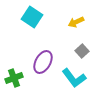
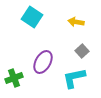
yellow arrow: rotated 35 degrees clockwise
cyan L-shape: rotated 115 degrees clockwise
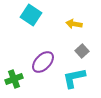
cyan square: moved 1 px left, 2 px up
yellow arrow: moved 2 px left, 2 px down
purple ellipse: rotated 15 degrees clockwise
green cross: moved 1 px down
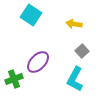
purple ellipse: moved 5 px left
cyan L-shape: moved 1 px right, 1 px down; rotated 50 degrees counterclockwise
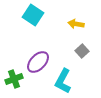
cyan square: moved 2 px right
yellow arrow: moved 2 px right
cyan L-shape: moved 12 px left, 2 px down
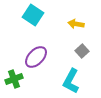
purple ellipse: moved 2 px left, 5 px up
cyan L-shape: moved 8 px right
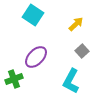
yellow arrow: rotated 126 degrees clockwise
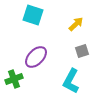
cyan square: rotated 15 degrees counterclockwise
gray square: rotated 24 degrees clockwise
